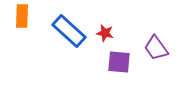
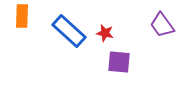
purple trapezoid: moved 6 px right, 23 px up
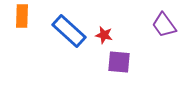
purple trapezoid: moved 2 px right
red star: moved 1 px left, 2 px down
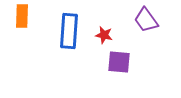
purple trapezoid: moved 18 px left, 5 px up
blue rectangle: rotated 52 degrees clockwise
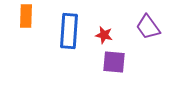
orange rectangle: moved 4 px right
purple trapezoid: moved 2 px right, 7 px down
purple square: moved 5 px left
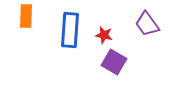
purple trapezoid: moved 1 px left, 3 px up
blue rectangle: moved 1 px right, 1 px up
purple square: rotated 25 degrees clockwise
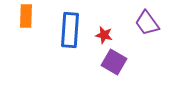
purple trapezoid: moved 1 px up
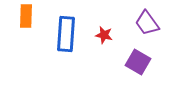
blue rectangle: moved 4 px left, 4 px down
purple square: moved 24 px right
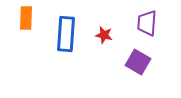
orange rectangle: moved 2 px down
purple trapezoid: rotated 40 degrees clockwise
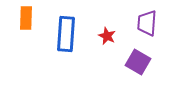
red star: moved 3 px right, 1 px down; rotated 12 degrees clockwise
